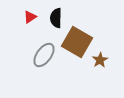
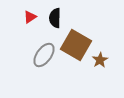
black semicircle: moved 1 px left
brown square: moved 1 px left, 3 px down
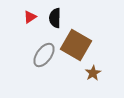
brown star: moved 7 px left, 13 px down
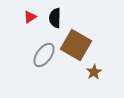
brown star: moved 1 px right, 1 px up
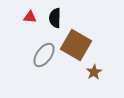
red triangle: rotated 40 degrees clockwise
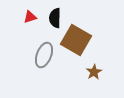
red triangle: rotated 24 degrees counterclockwise
brown square: moved 5 px up
gray ellipse: rotated 15 degrees counterclockwise
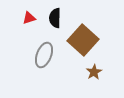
red triangle: moved 1 px left, 1 px down
brown square: moved 7 px right; rotated 12 degrees clockwise
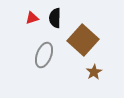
red triangle: moved 3 px right
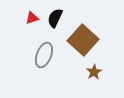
black semicircle: rotated 24 degrees clockwise
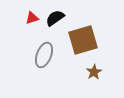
black semicircle: rotated 30 degrees clockwise
brown square: rotated 32 degrees clockwise
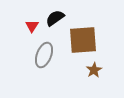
red triangle: moved 8 px down; rotated 40 degrees counterclockwise
brown square: rotated 12 degrees clockwise
brown star: moved 2 px up
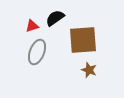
red triangle: rotated 40 degrees clockwise
gray ellipse: moved 7 px left, 3 px up
brown star: moved 5 px left; rotated 21 degrees counterclockwise
